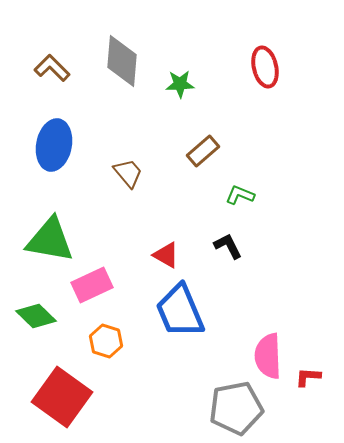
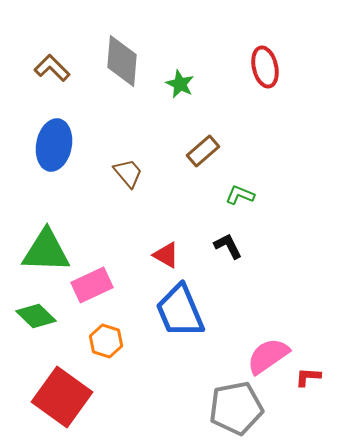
green star: rotated 28 degrees clockwise
green triangle: moved 4 px left, 11 px down; rotated 8 degrees counterclockwise
pink semicircle: rotated 57 degrees clockwise
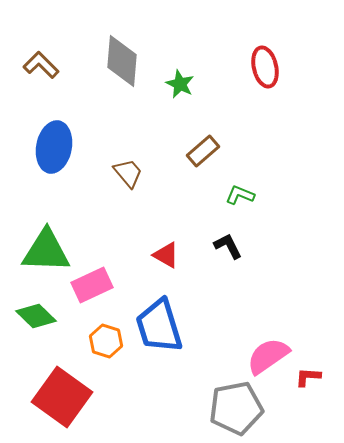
brown L-shape: moved 11 px left, 3 px up
blue ellipse: moved 2 px down
blue trapezoid: moved 21 px left, 15 px down; rotated 6 degrees clockwise
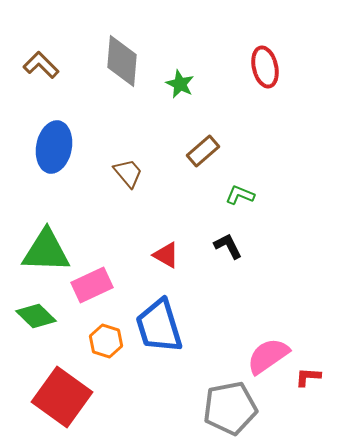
gray pentagon: moved 6 px left
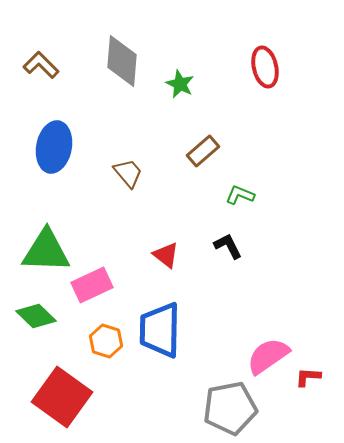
red triangle: rotated 8 degrees clockwise
blue trapezoid: moved 1 px right, 4 px down; rotated 18 degrees clockwise
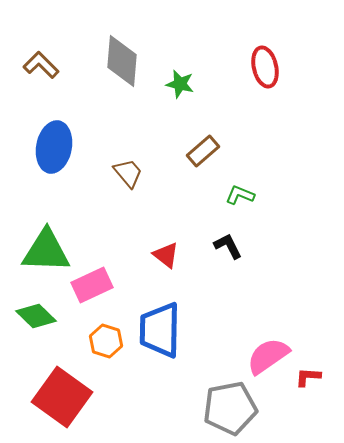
green star: rotated 12 degrees counterclockwise
